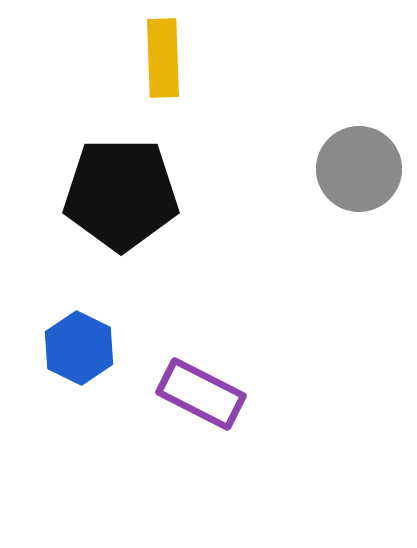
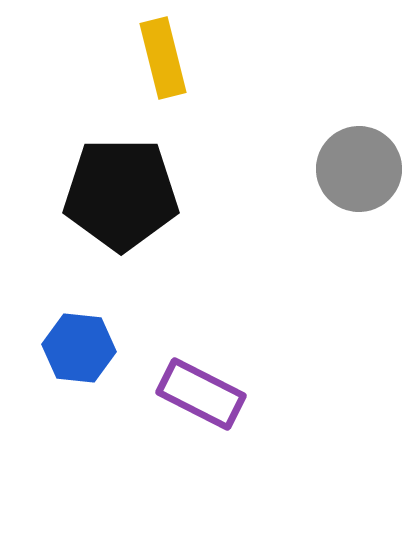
yellow rectangle: rotated 12 degrees counterclockwise
blue hexagon: rotated 20 degrees counterclockwise
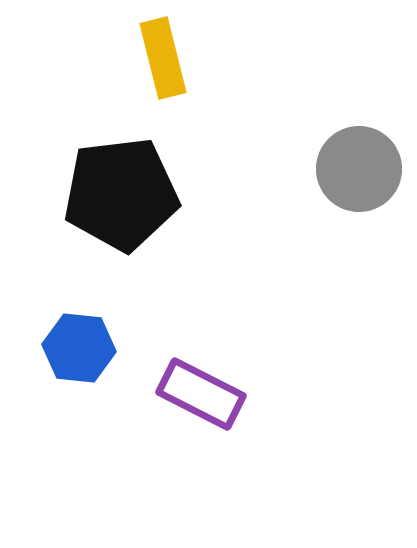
black pentagon: rotated 7 degrees counterclockwise
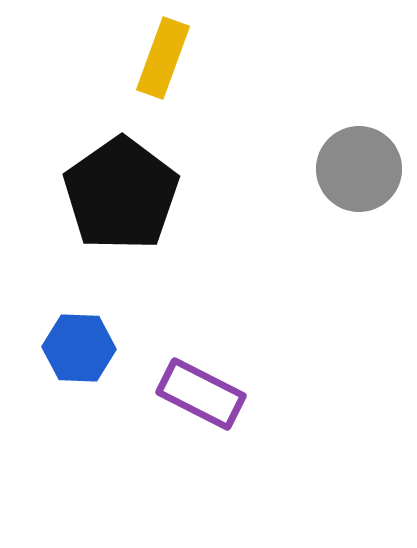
yellow rectangle: rotated 34 degrees clockwise
black pentagon: rotated 28 degrees counterclockwise
blue hexagon: rotated 4 degrees counterclockwise
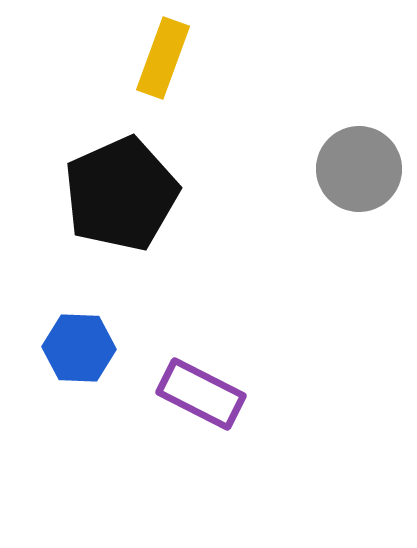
black pentagon: rotated 11 degrees clockwise
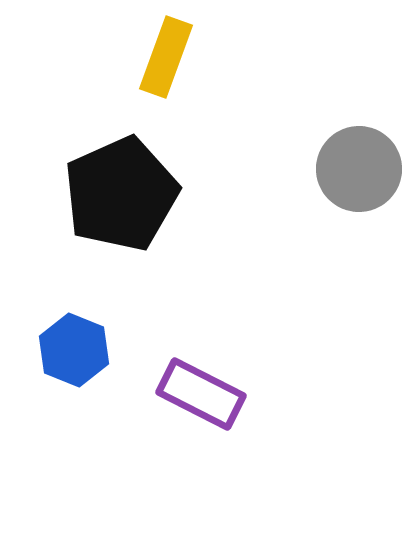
yellow rectangle: moved 3 px right, 1 px up
blue hexagon: moved 5 px left, 2 px down; rotated 20 degrees clockwise
